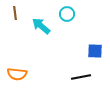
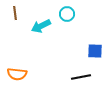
cyan arrow: rotated 66 degrees counterclockwise
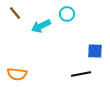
brown line: rotated 32 degrees counterclockwise
black line: moved 3 px up
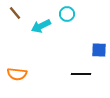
blue square: moved 4 px right, 1 px up
black line: rotated 12 degrees clockwise
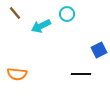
blue square: rotated 28 degrees counterclockwise
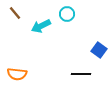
blue square: rotated 28 degrees counterclockwise
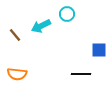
brown line: moved 22 px down
blue square: rotated 35 degrees counterclockwise
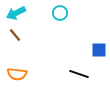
cyan circle: moved 7 px left, 1 px up
cyan arrow: moved 25 px left, 13 px up
black line: moved 2 px left; rotated 18 degrees clockwise
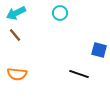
blue square: rotated 14 degrees clockwise
